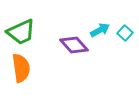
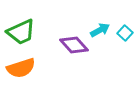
orange semicircle: rotated 80 degrees clockwise
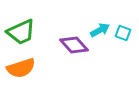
cyan square: moved 2 px left; rotated 21 degrees counterclockwise
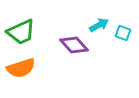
cyan arrow: moved 1 px left, 5 px up
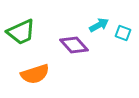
orange semicircle: moved 14 px right, 6 px down
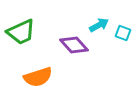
orange semicircle: moved 3 px right, 3 px down
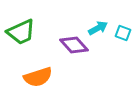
cyan arrow: moved 1 px left, 3 px down
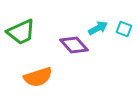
cyan square: moved 1 px right, 4 px up
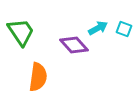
green trapezoid: rotated 100 degrees counterclockwise
orange semicircle: rotated 64 degrees counterclockwise
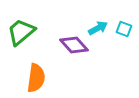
green trapezoid: rotated 96 degrees counterclockwise
orange semicircle: moved 2 px left, 1 px down
